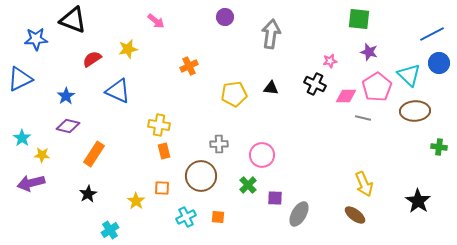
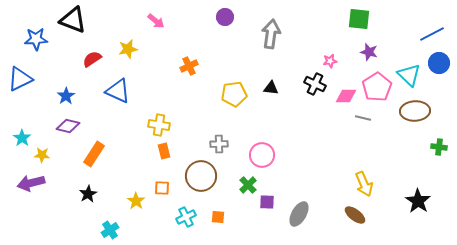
purple square at (275, 198): moved 8 px left, 4 px down
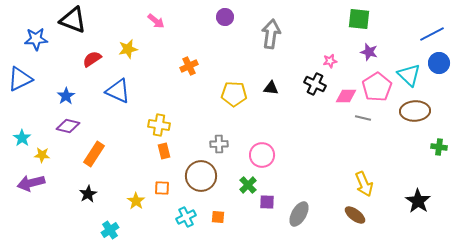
yellow pentagon at (234, 94): rotated 10 degrees clockwise
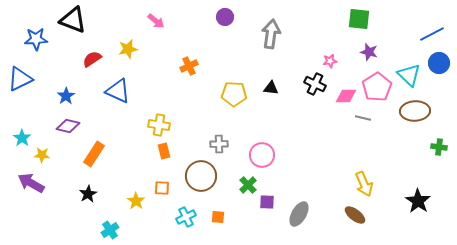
purple arrow at (31, 183): rotated 44 degrees clockwise
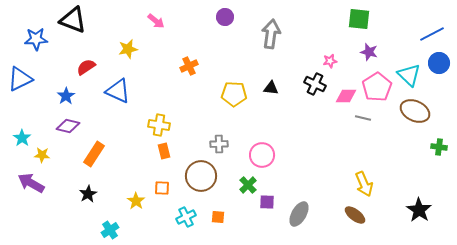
red semicircle at (92, 59): moved 6 px left, 8 px down
brown ellipse at (415, 111): rotated 28 degrees clockwise
black star at (418, 201): moved 1 px right, 9 px down
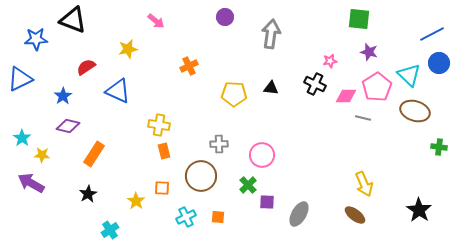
blue star at (66, 96): moved 3 px left
brown ellipse at (415, 111): rotated 8 degrees counterclockwise
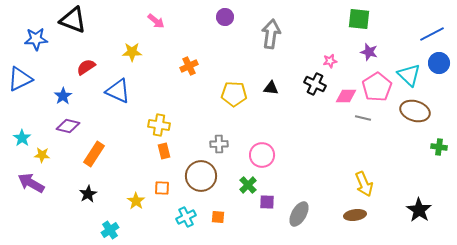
yellow star at (128, 49): moved 4 px right, 3 px down; rotated 12 degrees clockwise
brown ellipse at (355, 215): rotated 45 degrees counterclockwise
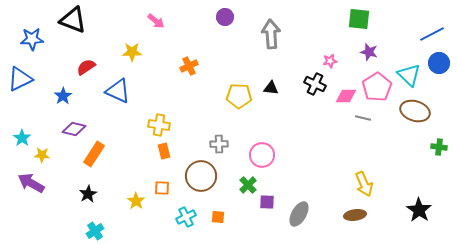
gray arrow at (271, 34): rotated 12 degrees counterclockwise
blue star at (36, 39): moved 4 px left
yellow pentagon at (234, 94): moved 5 px right, 2 px down
purple diamond at (68, 126): moved 6 px right, 3 px down
cyan cross at (110, 230): moved 15 px left, 1 px down
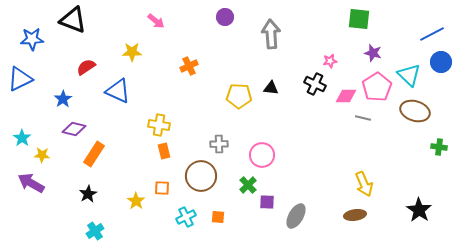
purple star at (369, 52): moved 4 px right, 1 px down
blue circle at (439, 63): moved 2 px right, 1 px up
blue star at (63, 96): moved 3 px down
gray ellipse at (299, 214): moved 3 px left, 2 px down
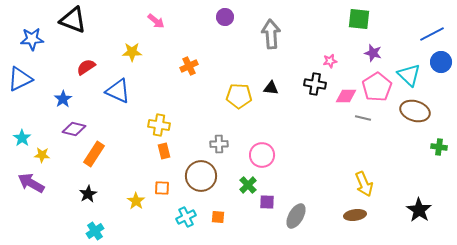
black cross at (315, 84): rotated 15 degrees counterclockwise
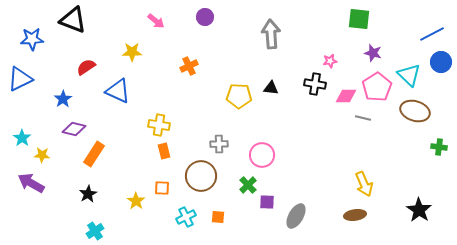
purple circle at (225, 17): moved 20 px left
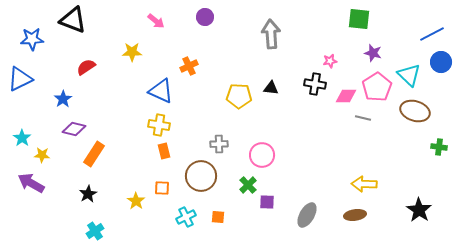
blue triangle at (118, 91): moved 43 px right
yellow arrow at (364, 184): rotated 115 degrees clockwise
gray ellipse at (296, 216): moved 11 px right, 1 px up
